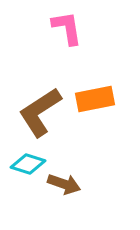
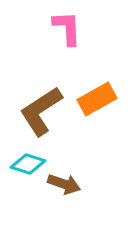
pink L-shape: rotated 6 degrees clockwise
orange rectangle: moved 2 px right; rotated 18 degrees counterclockwise
brown L-shape: moved 1 px right, 1 px up
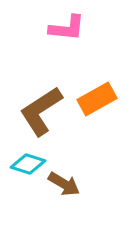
pink L-shape: rotated 99 degrees clockwise
brown arrow: rotated 12 degrees clockwise
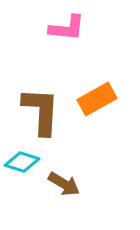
brown L-shape: rotated 126 degrees clockwise
cyan diamond: moved 6 px left, 2 px up
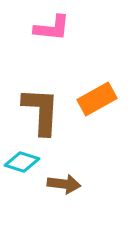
pink L-shape: moved 15 px left
brown arrow: rotated 24 degrees counterclockwise
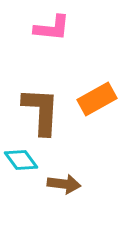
cyan diamond: moved 1 px left, 2 px up; rotated 36 degrees clockwise
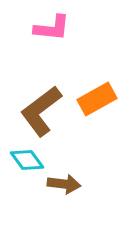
brown L-shape: rotated 130 degrees counterclockwise
cyan diamond: moved 6 px right
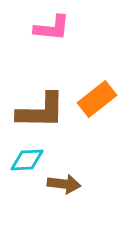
orange rectangle: rotated 9 degrees counterclockwise
brown L-shape: rotated 142 degrees counterclockwise
cyan diamond: rotated 56 degrees counterclockwise
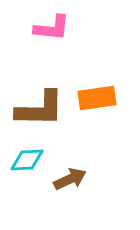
orange rectangle: moved 1 px up; rotated 30 degrees clockwise
brown L-shape: moved 1 px left, 2 px up
brown arrow: moved 6 px right, 5 px up; rotated 32 degrees counterclockwise
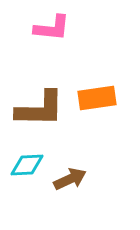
cyan diamond: moved 5 px down
